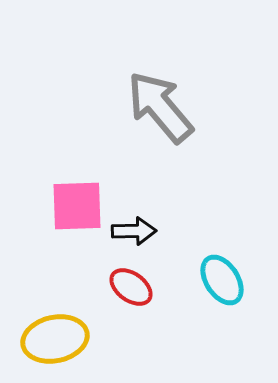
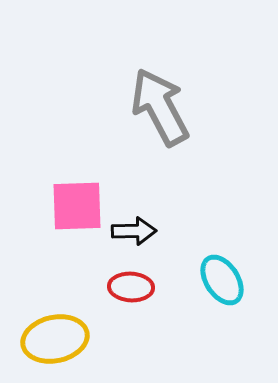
gray arrow: rotated 12 degrees clockwise
red ellipse: rotated 33 degrees counterclockwise
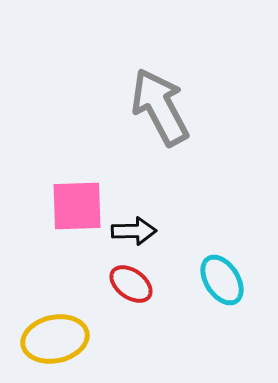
red ellipse: moved 3 px up; rotated 33 degrees clockwise
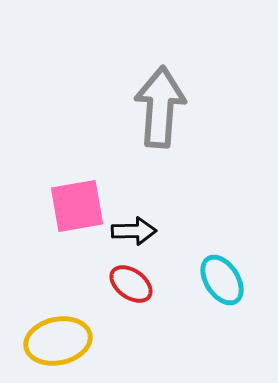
gray arrow: rotated 32 degrees clockwise
pink square: rotated 8 degrees counterclockwise
yellow ellipse: moved 3 px right, 2 px down
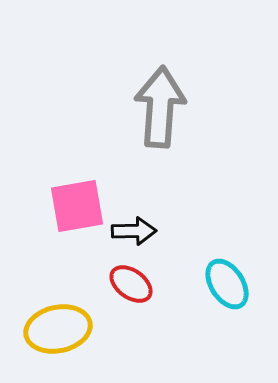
cyan ellipse: moved 5 px right, 4 px down
yellow ellipse: moved 12 px up
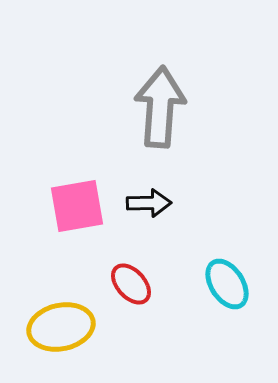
black arrow: moved 15 px right, 28 px up
red ellipse: rotated 12 degrees clockwise
yellow ellipse: moved 3 px right, 2 px up
